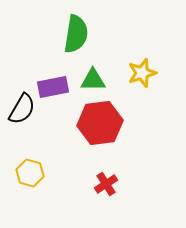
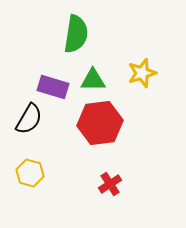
purple rectangle: rotated 28 degrees clockwise
black semicircle: moved 7 px right, 10 px down
red cross: moved 4 px right
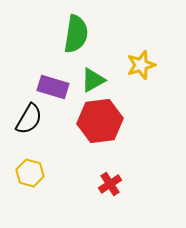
yellow star: moved 1 px left, 8 px up
green triangle: rotated 28 degrees counterclockwise
red hexagon: moved 2 px up
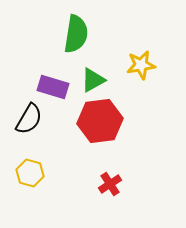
yellow star: rotated 8 degrees clockwise
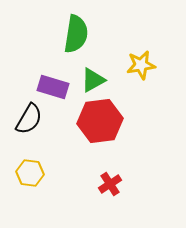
yellow hexagon: rotated 8 degrees counterclockwise
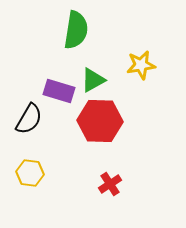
green semicircle: moved 4 px up
purple rectangle: moved 6 px right, 4 px down
red hexagon: rotated 9 degrees clockwise
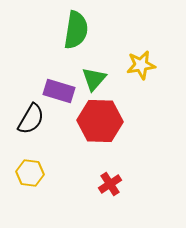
green triangle: moved 1 px right, 1 px up; rotated 20 degrees counterclockwise
black semicircle: moved 2 px right
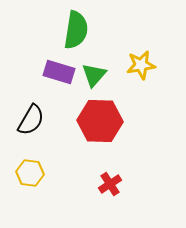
green triangle: moved 4 px up
purple rectangle: moved 19 px up
black semicircle: moved 1 px down
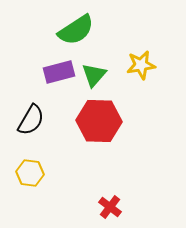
green semicircle: rotated 48 degrees clockwise
purple rectangle: rotated 32 degrees counterclockwise
red hexagon: moved 1 px left
red cross: moved 23 px down; rotated 20 degrees counterclockwise
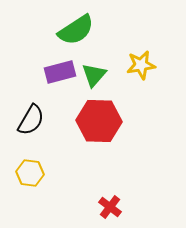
purple rectangle: moved 1 px right
